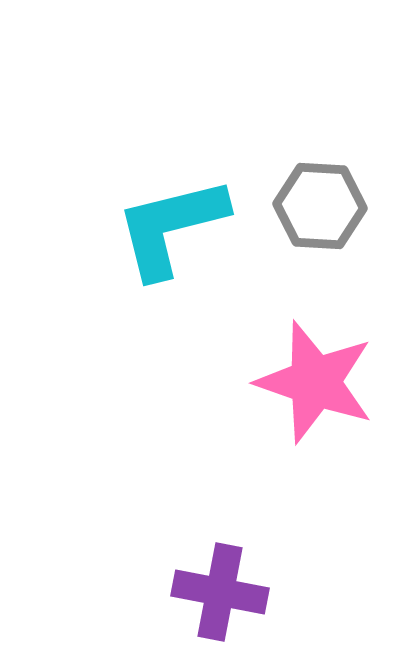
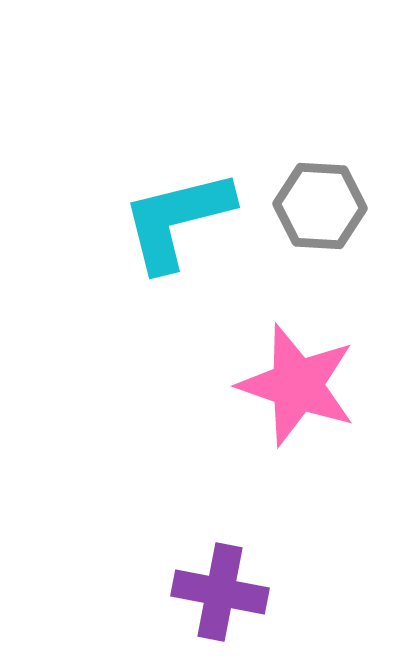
cyan L-shape: moved 6 px right, 7 px up
pink star: moved 18 px left, 3 px down
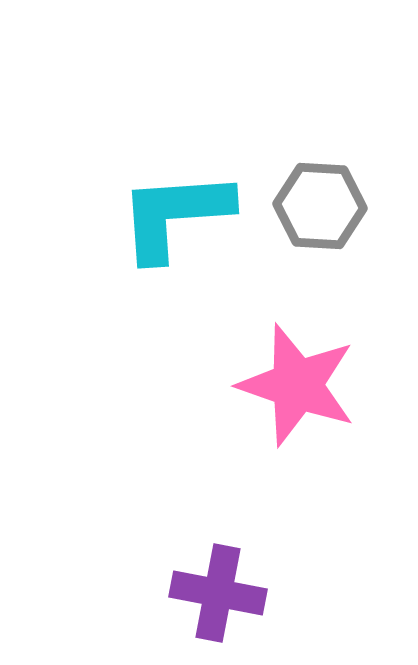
cyan L-shape: moved 2 px left, 5 px up; rotated 10 degrees clockwise
purple cross: moved 2 px left, 1 px down
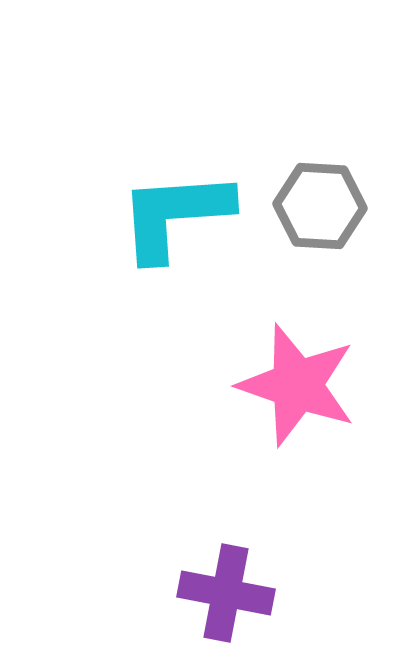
purple cross: moved 8 px right
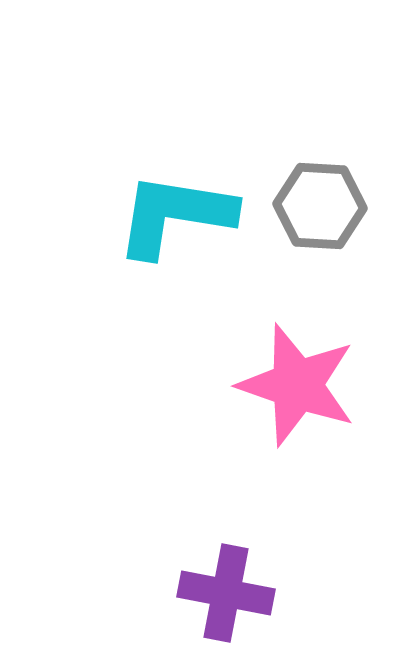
cyan L-shape: rotated 13 degrees clockwise
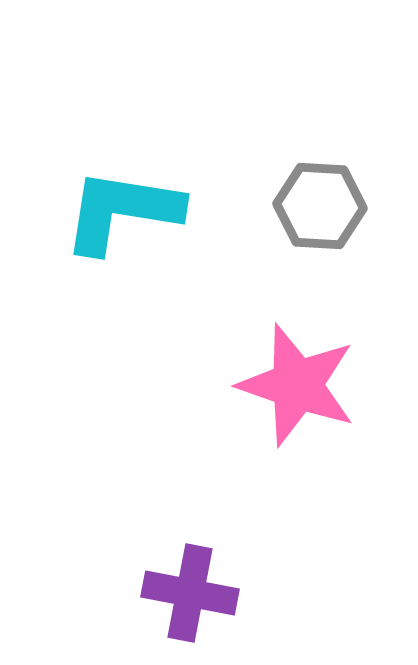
cyan L-shape: moved 53 px left, 4 px up
purple cross: moved 36 px left
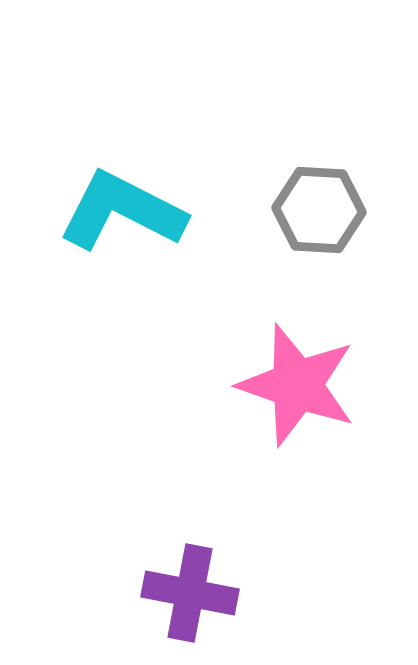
gray hexagon: moved 1 px left, 4 px down
cyan L-shape: rotated 18 degrees clockwise
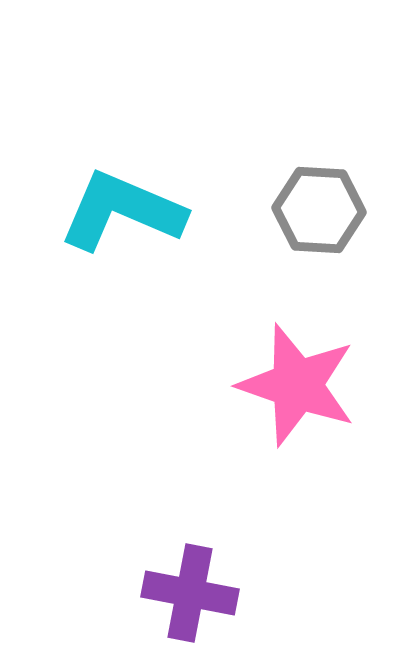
cyan L-shape: rotated 4 degrees counterclockwise
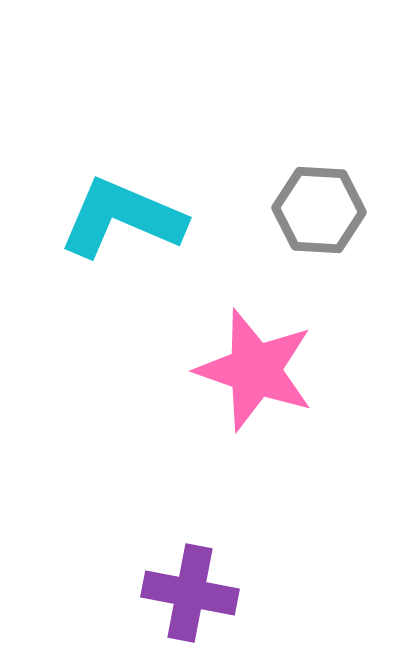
cyan L-shape: moved 7 px down
pink star: moved 42 px left, 15 px up
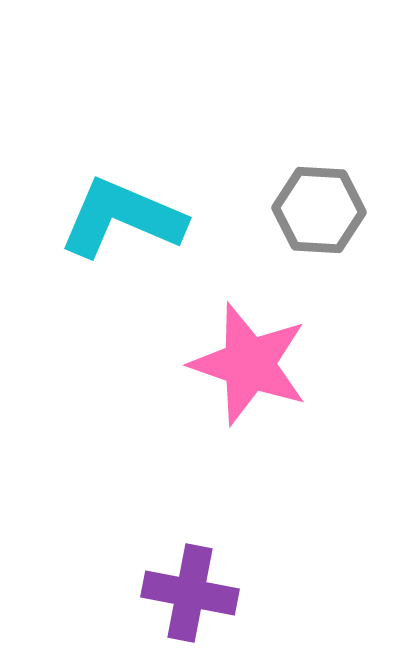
pink star: moved 6 px left, 6 px up
